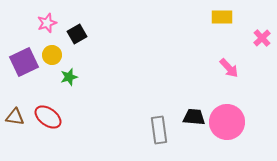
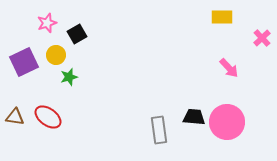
yellow circle: moved 4 px right
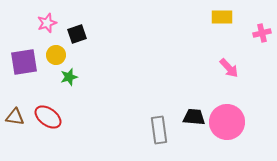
black square: rotated 12 degrees clockwise
pink cross: moved 5 px up; rotated 30 degrees clockwise
purple square: rotated 16 degrees clockwise
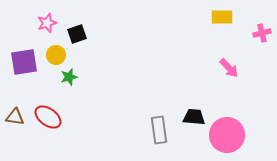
pink circle: moved 13 px down
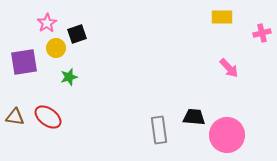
pink star: rotated 12 degrees counterclockwise
yellow circle: moved 7 px up
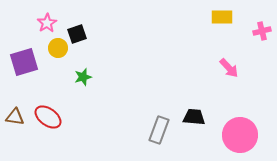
pink cross: moved 2 px up
yellow circle: moved 2 px right
purple square: rotated 8 degrees counterclockwise
green star: moved 14 px right
gray rectangle: rotated 28 degrees clockwise
pink circle: moved 13 px right
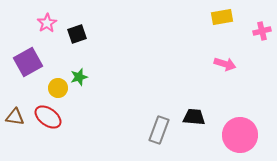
yellow rectangle: rotated 10 degrees counterclockwise
yellow circle: moved 40 px down
purple square: moved 4 px right; rotated 12 degrees counterclockwise
pink arrow: moved 4 px left, 4 px up; rotated 30 degrees counterclockwise
green star: moved 4 px left
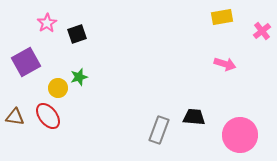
pink cross: rotated 24 degrees counterclockwise
purple square: moved 2 px left
red ellipse: moved 1 px up; rotated 16 degrees clockwise
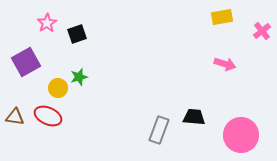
red ellipse: rotated 28 degrees counterclockwise
pink circle: moved 1 px right
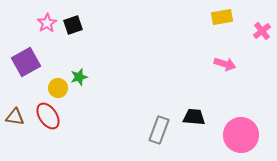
black square: moved 4 px left, 9 px up
red ellipse: rotated 32 degrees clockwise
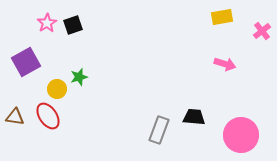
yellow circle: moved 1 px left, 1 px down
